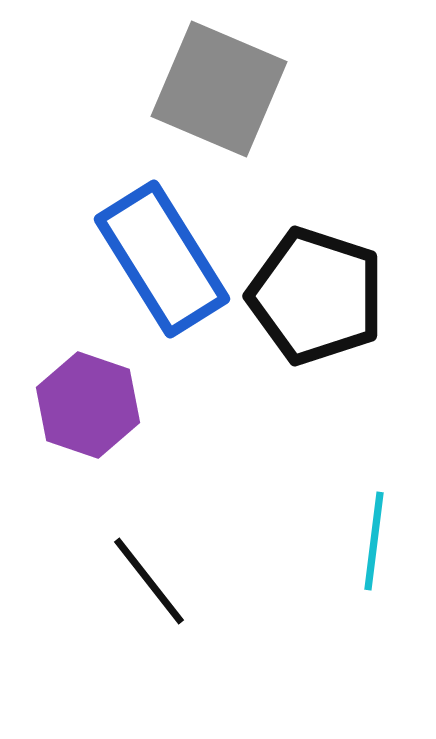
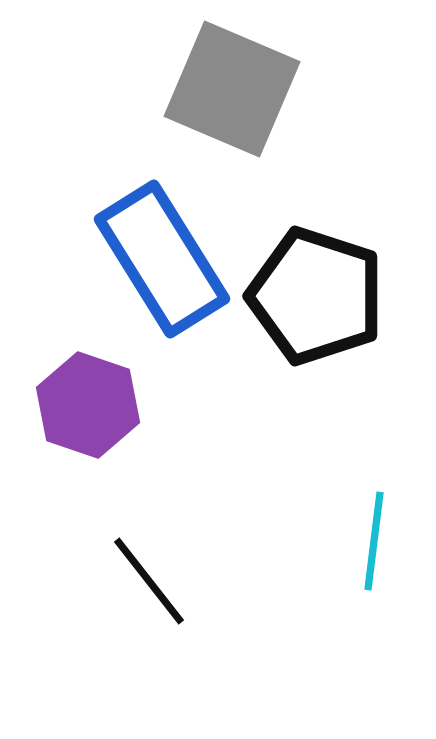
gray square: moved 13 px right
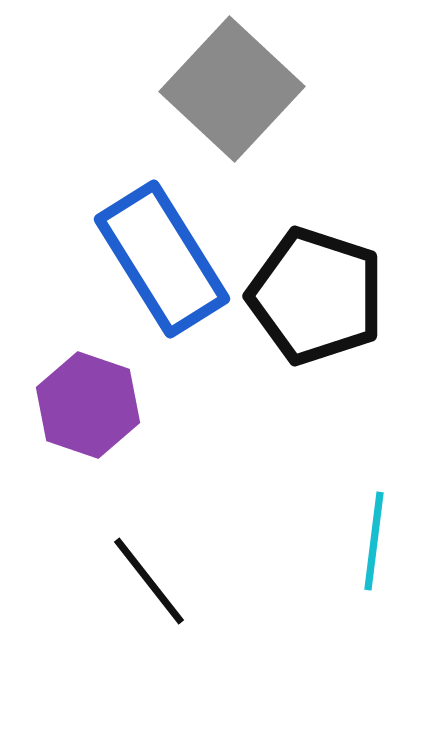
gray square: rotated 20 degrees clockwise
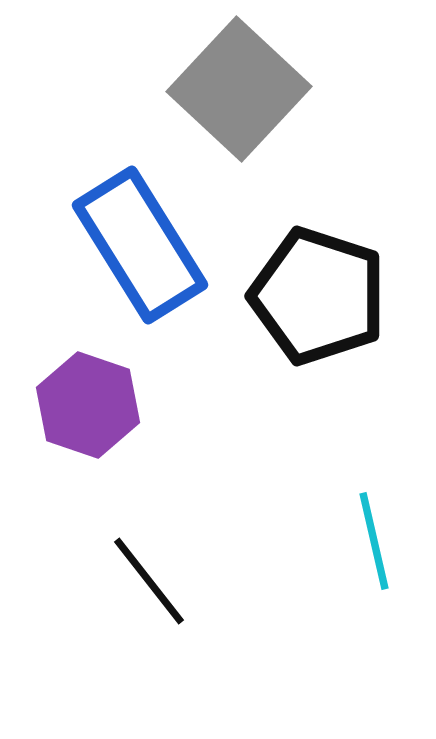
gray square: moved 7 px right
blue rectangle: moved 22 px left, 14 px up
black pentagon: moved 2 px right
cyan line: rotated 20 degrees counterclockwise
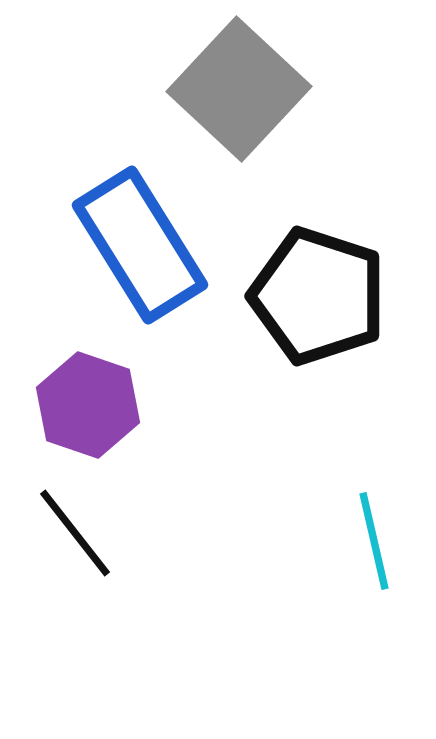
black line: moved 74 px left, 48 px up
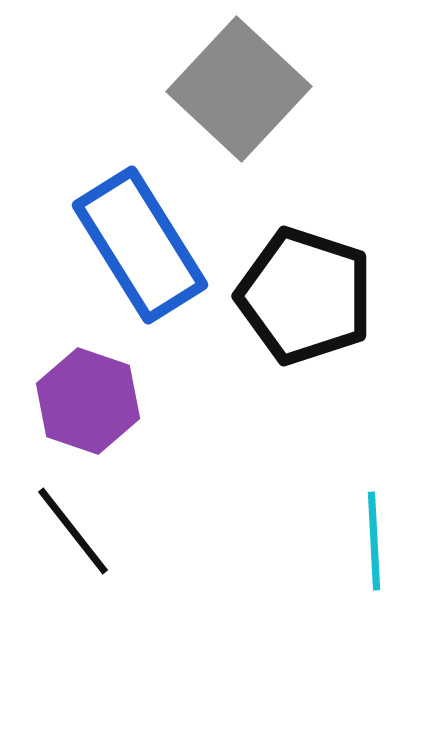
black pentagon: moved 13 px left
purple hexagon: moved 4 px up
black line: moved 2 px left, 2 px up
cyan line: rotated 10 degrees clockwise
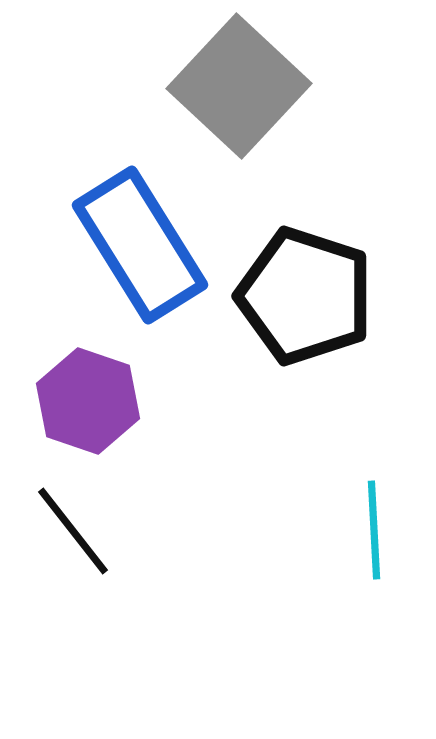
gray square: moved 3 px up
cyan line: moved 11 px up
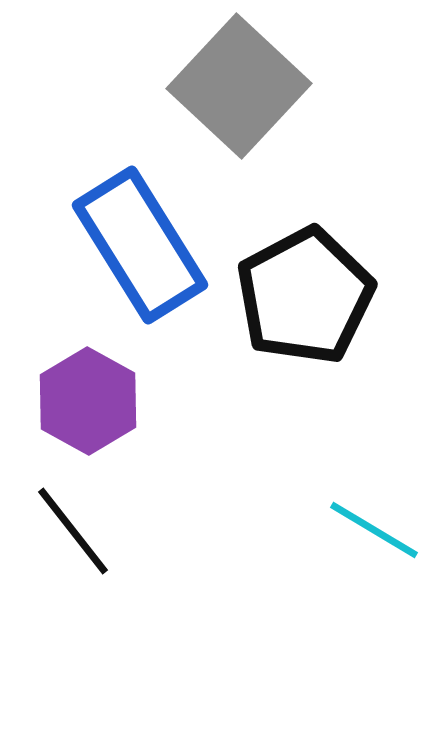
black pentagon: rotated 26 degrees clockwise
purple hexagon: rotated 10 degrees clockwise
cyan line: rotated 56 degrees counterclockwise
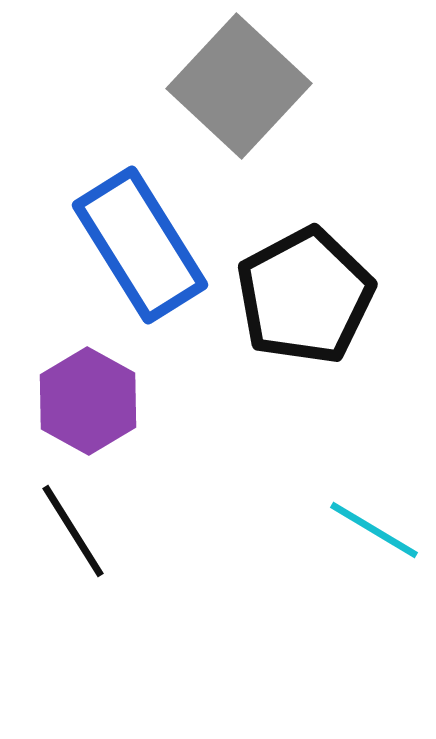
black line: rotated 6 degrees clockwise
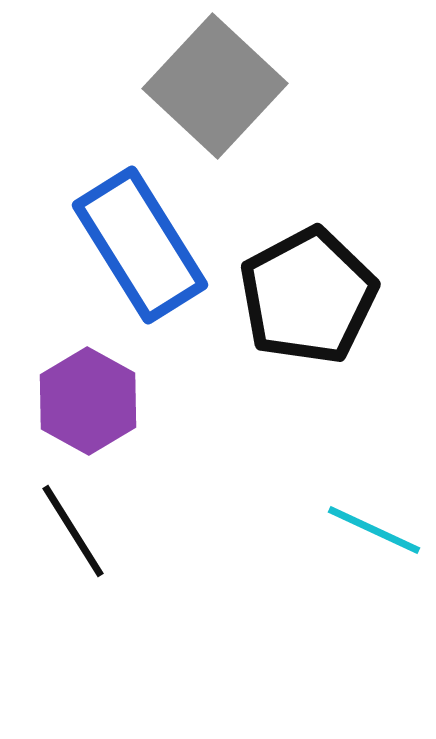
gray square: moved 24 px left
black pentagon: moved 3 px right
cyan line: rotated 6 degrees counterclockwise
